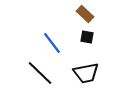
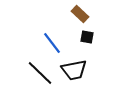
brown rectangle: moved 5 px left
black trapezoid: moved 12 px left, 3 px up
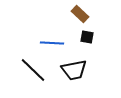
blue line: rotated 50 degrees counterclockwise
black line: moved 7 px left, 3 px up
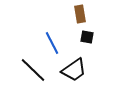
brown rectangle: rotated 36 degrees clockwise
blue line: rotated 60 degrees clockwise
black trapezoid: rotated 24 degrees counterclockwise
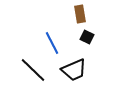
black square: rotated 16 degrees clockwise
black trapezoid: rotated 12 degrees clockwise
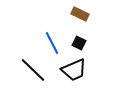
brown rectangle: rotated 54 degrees counterclockwise
black square: moved 8 px left, 6 px down
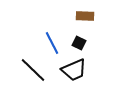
brown rectangle: moved 5 px right, 2 px down; rotated 24 degrees counterclockwise
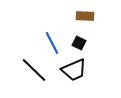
black line: moved 1 px right
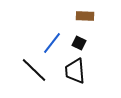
blue line: rotated 65 degrees clockwise
black trapezoid: moved 1 px right, 1 px down; rotated 108 degrees clockwise
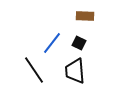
black line: rotated 12 degrees clockwise
